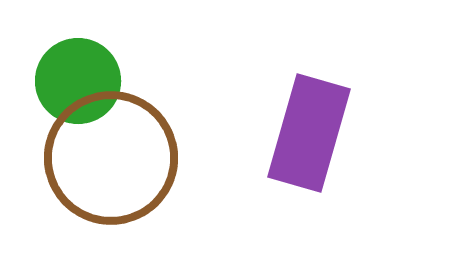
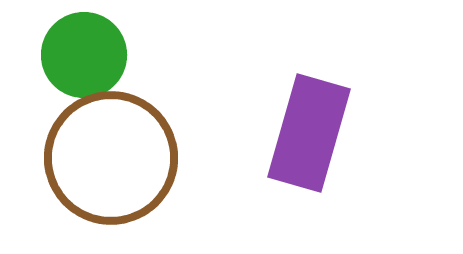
green circle: moved 6 px right, 26 px up
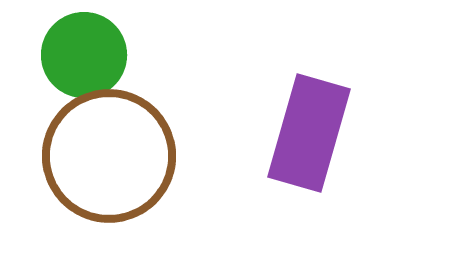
brown circle: moved 2 px left, 2 px up
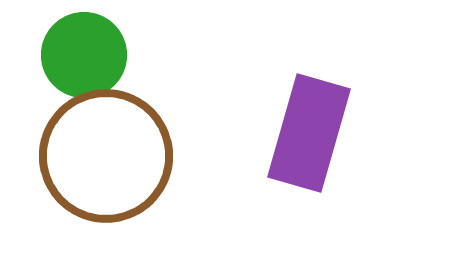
brown circle: moved 3 px left
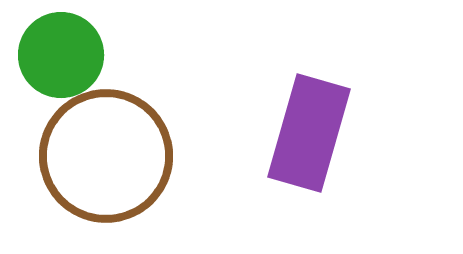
green circle: moved 23 px left
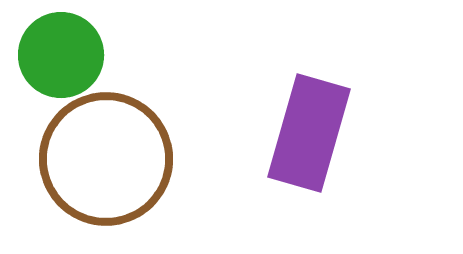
brown circle: moved 3 px down
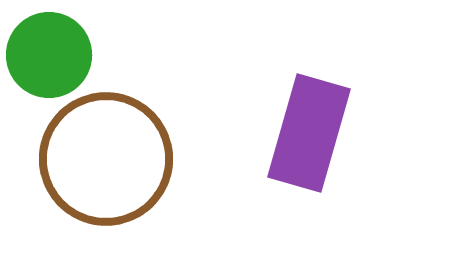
green circle: moved 12 px left
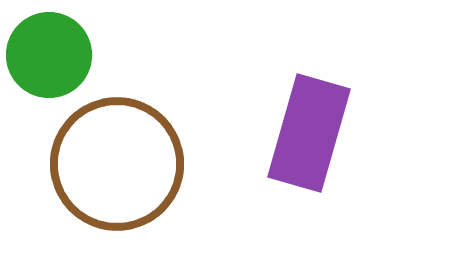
brown circle: moved 11 px right, 5 px down
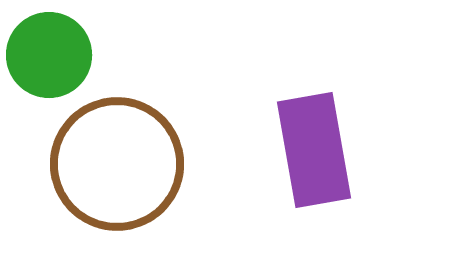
purple rectangle: moved 5 px right, 17 px down; rotated 26 degrees counterclockwise
